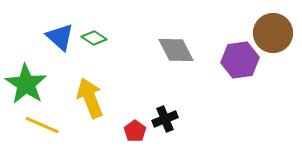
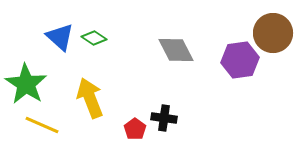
black cross: moved 1 px left, 1 px up; rotated 30 degrees clockwise
red pentagon: moved 2 px up
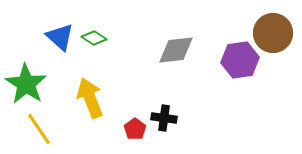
gray diamond: rotated 69 degrees counterclockwise
yellow line: moved 3 px left, 4 px down; rotated 32 degrees clockwise
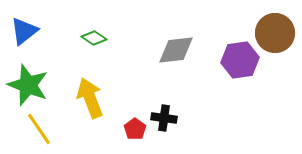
brown circle: moved 2 px right
blue triangle: moved 36 px left, 6 px up; rotated 40 degrees clockwise
green star: moved 2 px right, 1 px down; rotated 12 degrees counterclockwise
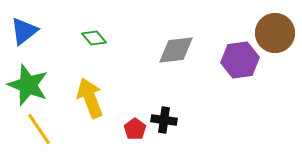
green diamond: rotated 15 degrees clockwise
black cross: moved 2 px down
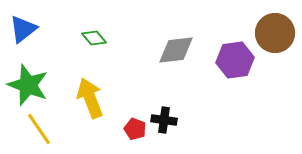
blue triangle: moved 1 px left, 2 px up
purple hexagon: moved 5 px left
red pentagon: rotated 15 degrees counterclockwise
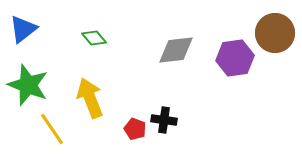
purple hexagon: moved 2 px up
yellow line: moved 13 px right
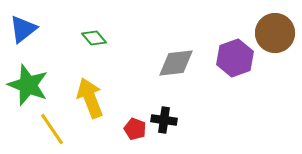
gray diamond: moved 13 px down
purple hexagon: rotated 12 degrees counterclockwise
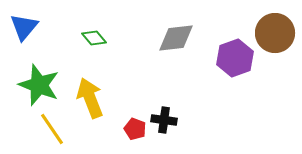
blue triangle: moved 1 px right, 2 px up; rotated 12 degrees counterclockwise
gray diamond: moved 25 px up
green star: moved 11 px right
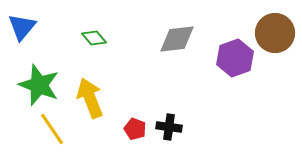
blue triangle: moved 2 px left
gray diamond: moved 1 px right, 1 px down
black cross: moved 5 px right, 7 px down
